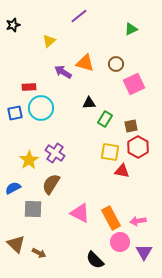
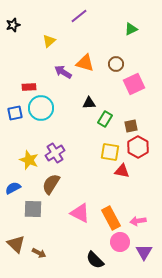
purple cross: rotated 24 degrees clockwise
yellow star: rotated 18 degrees counterclockwise
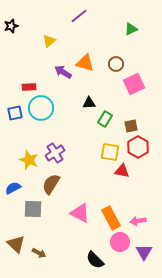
black star: moved 2 px left, 1 px down
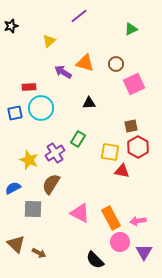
green rectangle: moved 27 px left, 20 px down
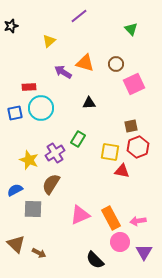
green triangle: rotated 48 degrees counterclockwise
red hexagon: rotated 10 degrees clockwise
blue semicircle: moved 2 px right, 2 px down
pink triangle: moved 2 px down; rotated 50 degrees counterclockwise
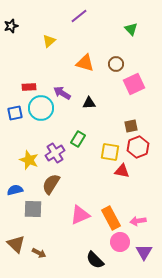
purple arrow: moved 1 px left, 21 px down
blue semicircle: rotated 14 degrees clockwise
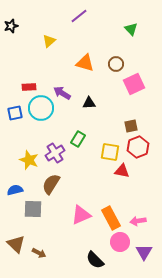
pink triangle: moved 1 px right
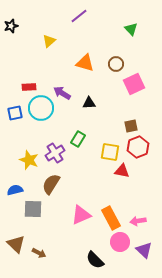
purple triangle: moved 2 px up; rotated 18 degrees counterclockwise
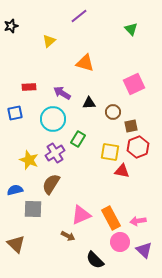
brown circle: moved 3 px left, 48 px down
cyan circle: moved 12 px right, 11 px down
brown arrow: moved 29 px right, 17 px up
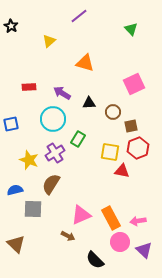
black star: rotated 24 degrees counterclockwise
blue square: moved 4 px left, 11 px down
red hexagon: moved 1 px down
